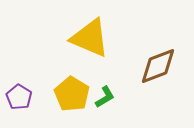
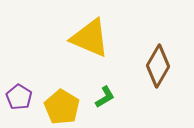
brown diamond: rotated 39 degrees counterclockwise
yellow pentagon: moved 10 px left, 13 px down
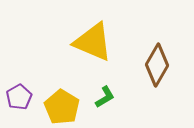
yellow triangle: moved 3 px right, 4 px down
brown diamond: moved 1 px left, 1 px up
purple pentagon: rotated 10 degrees clockwise
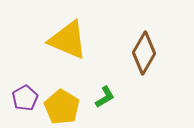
yellow triangle: moved 25 px left, 2 px up
brown diamond: moved 13 px left, 12 px up
purple pentagon: moved 6 px right, 1 px down
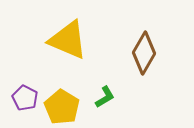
purple pentagon: rotated 15 degrees counterclockwise
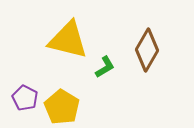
yellow triangle: rotated 9 degrees counterclockwise
brown diamond: moved 3 px right, 3 px up
green L-shape: moved 30 px up
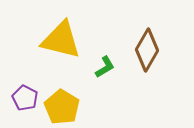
yellow triangle: moved 7 px left
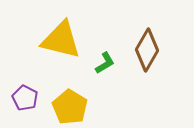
green L-shape: moved 4 px up
yellow pentagon: moved 8 px right
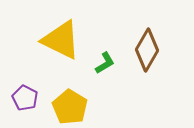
yellow triangle: rotated 12 degrees clockwise
